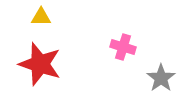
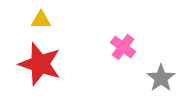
yellow triangle: moved 3 px down
pink cross: rotated 20 degrees clockwise
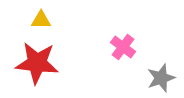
red star: moved 3 px left, 1 px up; rotated 12 degrees counterclockwise
gray star: rotated 16 degrees clockwise
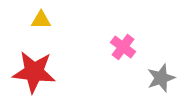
red star: moved 3 px left, 9 px down
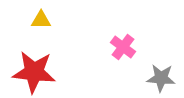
gray star: rotated 24 degrees clockwise
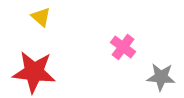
yellow triangle: moved 3 px up; rotated 40 degrees clockwise
gray star: moved 1 px up
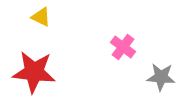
yellow triangle: rotated 15 degrees counterclockwise
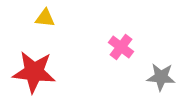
yellow triangle: moved 4 px right, 1 px down; rotated 20 degrees counterclockwise
pink cross: moved 2 px left
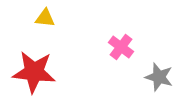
gray star: moved 2 px left; rotated 12 degrees clockwise
